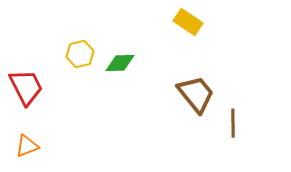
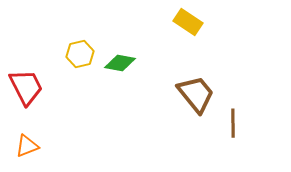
green diamond: rotated 12 degrees clockwise
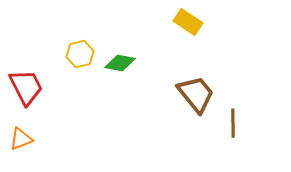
orange triangle: moved 6 px left, 7 px up
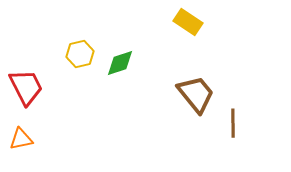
green diamond: rotated 28 degrees counterclockwise
orange triangle: rotated 10 degrees clockwise
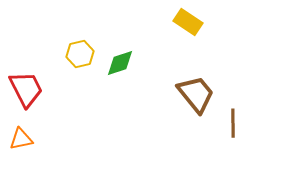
red trapezoid: moved 2 px down
